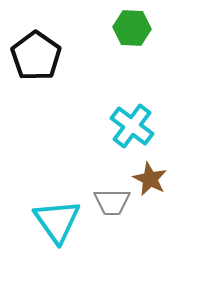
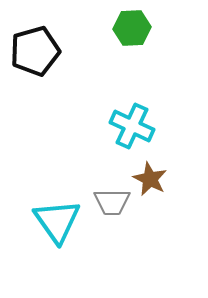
green hexagon: rotated 6 degrees counterclockwise
black pentagon: moved 1 px left, 5 px up; rotated 21 degrees clockwise
cyan cross: rotated 12 degrees counterclockwise
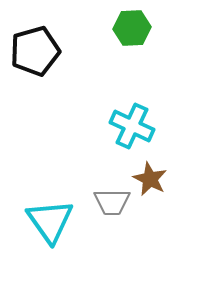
cyan triangle: moved 7 px left
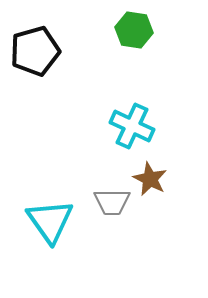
green hexagon: moved 2 px right, 2 px down; rotated 12 degrees clockwise
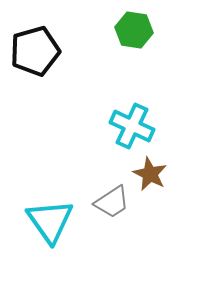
brown star: moved 5 px up
gray trapezoid: rotated 33 degrees counterclockwise
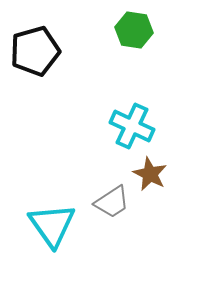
cyan triangle: moved 2 px right, 4 px down
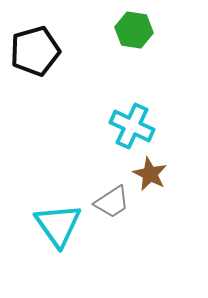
cyan triangle: moved 6 px right
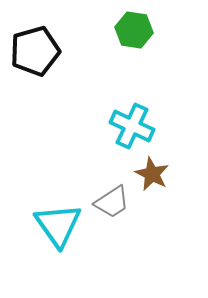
brown star: moved 2 px right
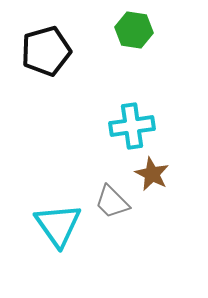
black pentagon: moved 11 px right
cyan cross: rotated 33 degrees counterclockwise
gray trapezoid: rotated 78 degrees clockwise
